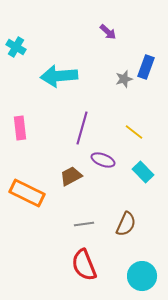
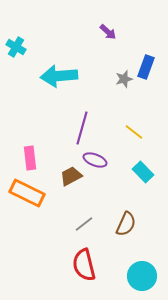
pink rectangle: moved 10 px right, 30 px down
purple ellipse: moved 8 px left
gray line: rotated 30 degrees counterclockwise
red semicircle: rotated 8 degrees clockwise
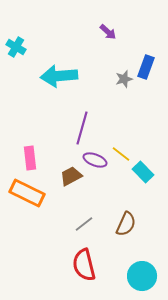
yellow line: moved 13 px left, 22 px down
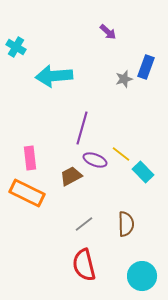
cyan arrow: moved 5 px left
brown semicircle: rotated 25 degrees counterclockwise
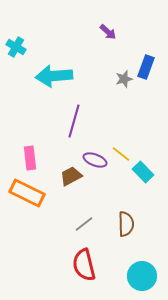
purple line: moved 8 px left, 7 px up
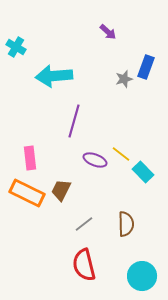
brown trapezoid: moved 10 px left, 14 px down; rotated 35 degrees counterclockwise
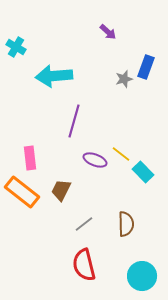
orange rectangle: moved 5 px left, 1 px up; rotated 12 degrees clockwise
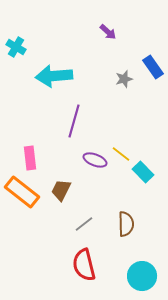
blue rectangle: moved 7 px right; rotated 55 degrees counterclockwise
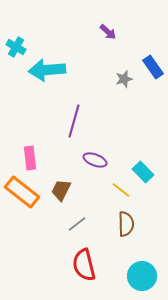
cyan arrow: moved 7 px left, 6 px up
yellow line: moved 36 px down
gray line: moved 7 px left
